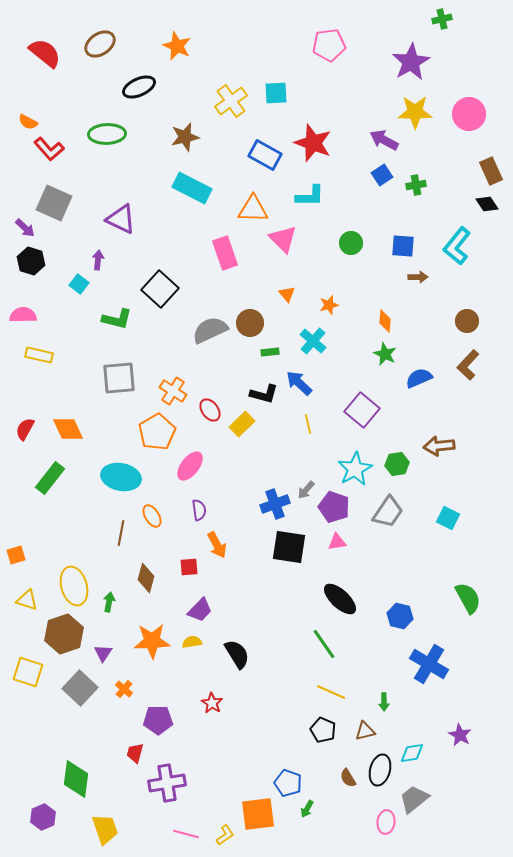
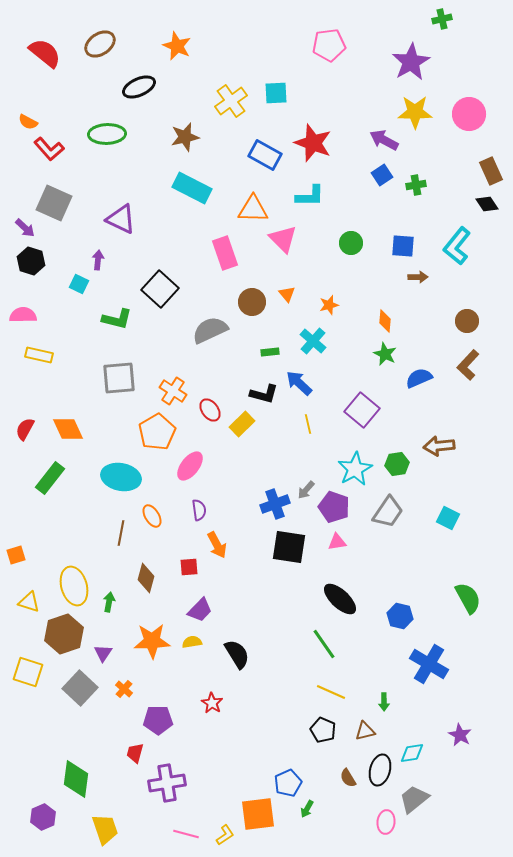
cyan square at (79, 284): rotated 12 degrees counterclockwise
brown circle at (250, 323): moved 2 px right, 21 px up
yellow triangle at (27, 600): moved 2 px right, 2 px down
blue pentagon at (288, 783): rotated 28 degrees clockwise
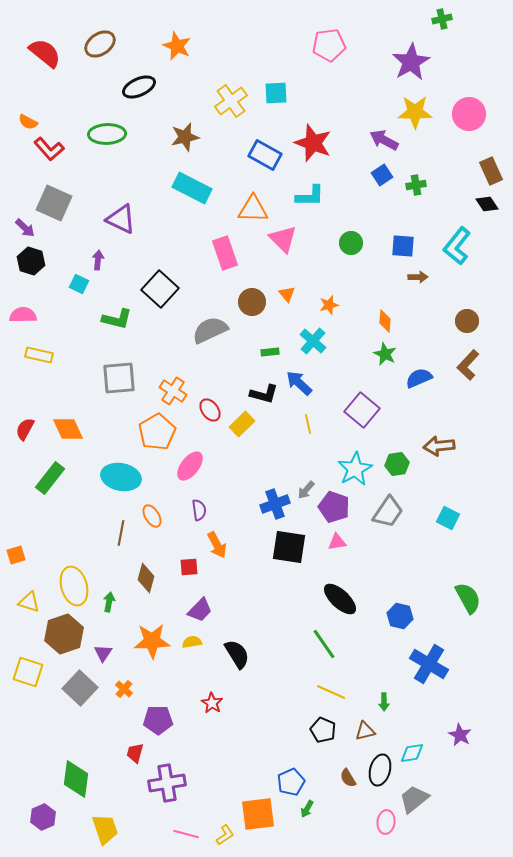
blue pentagon at (288, 783): moved 3 px right, 1 px up
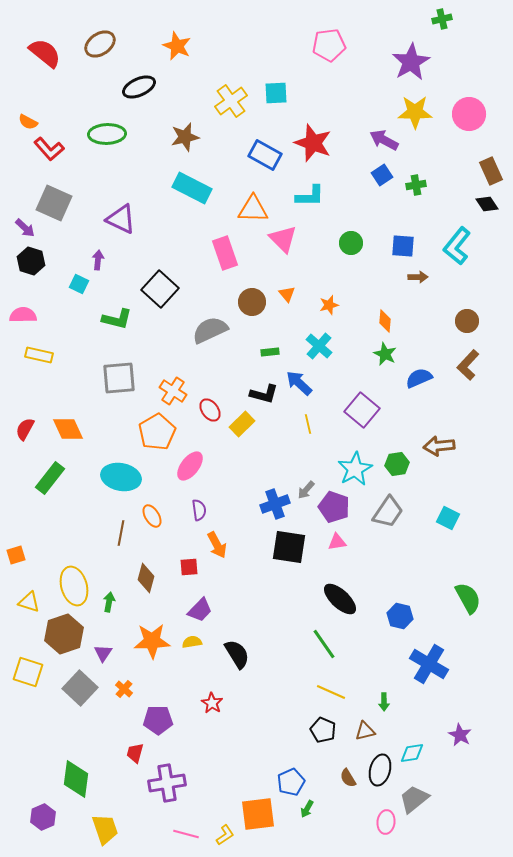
cyan cross at (313, 341): moved 6 px right, 5 px down
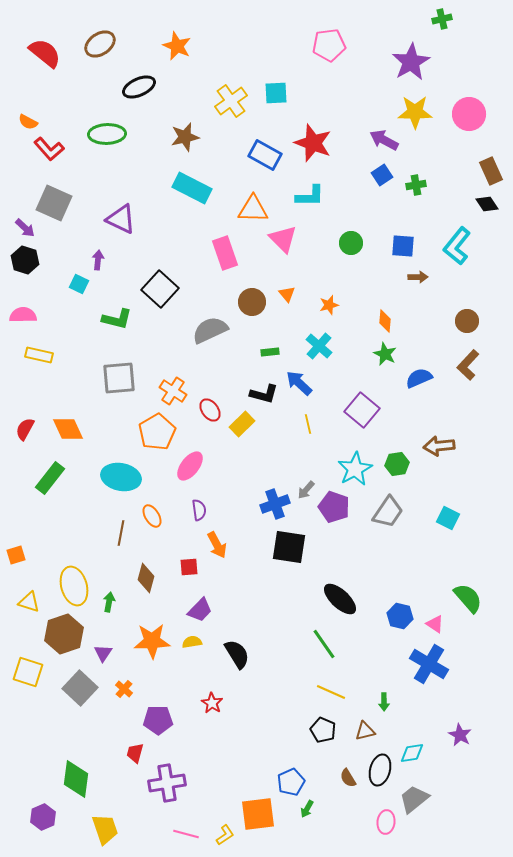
black hexagon at (31, 261): moved 6 px left, 1 px up
pink triangle at (337, 542): moved 98 px right, 82 px down; rotated 42 degrees clockwise
green semicircle at (468, 598): rotated 12 degrees counterclockwise
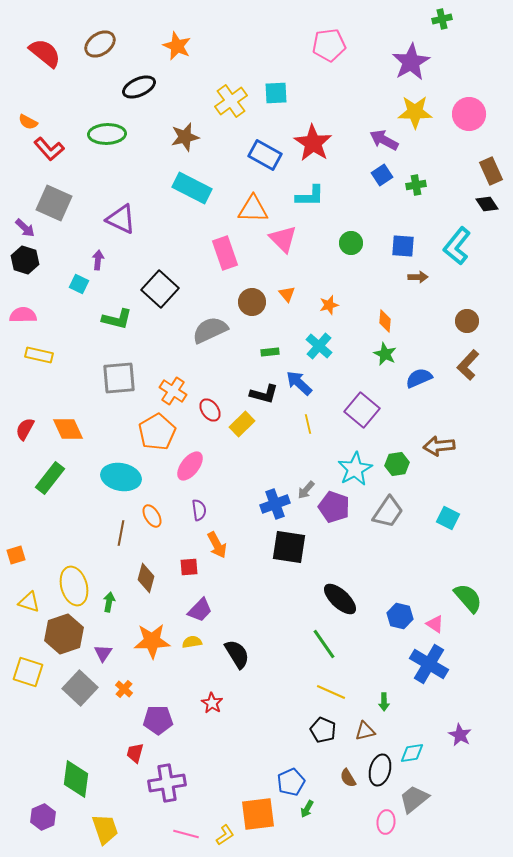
red star at (313, 143): rotated 12 degrees clockwise
